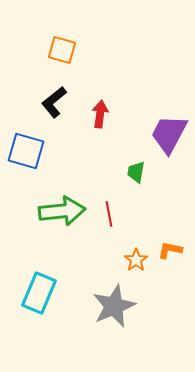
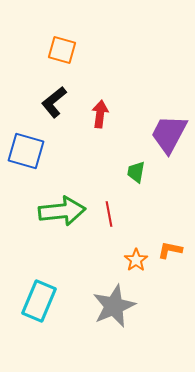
cyan rectangle: moved 8 px down
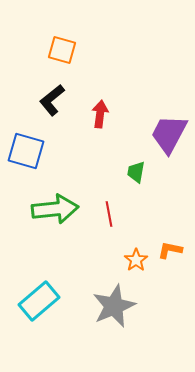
black L-shape: moved 2 px left, 2 px up
green arrow: moved 7 px left, 2 px up
cyan rectangle: rotated 27 degrees clockwise
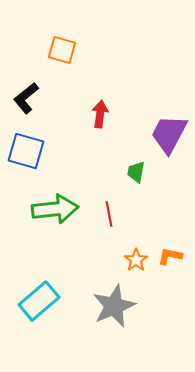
black L-shape: moved 26 px left, 2 px up
orange L-shape: moved 6 px down
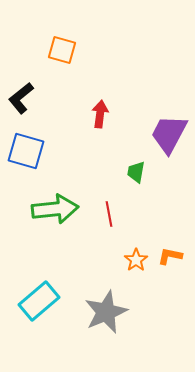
black L-shape: moved 5 px left
gray star: moved 8 px left, 6 px down
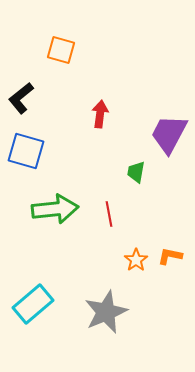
orange square: moved 1 px left
cyan rectangle: moved 6 px left, 3 px down
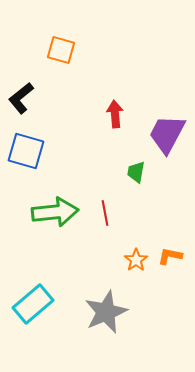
red arrow: moved 15 px right; rotated 12 degrees counterclockwise
purple trapezoid: moved 2 px left
green arrow: moved 3 px down
red line: moved 4 px left, 1 px up
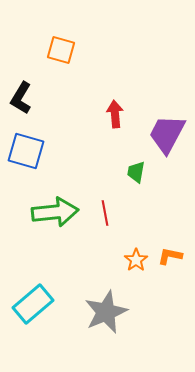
black L-shape: rotated 20 degrees counterclockwise
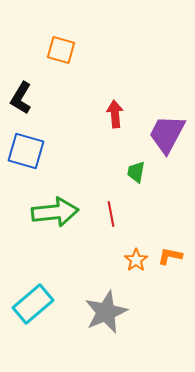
red line: moved 6 px right, 1 px down
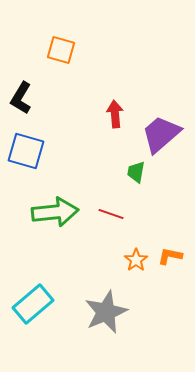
purple trapezoid: moved 6 px left; rotated 21 degrees clockwise
red line: rotated 60 degrees counterclockwise
